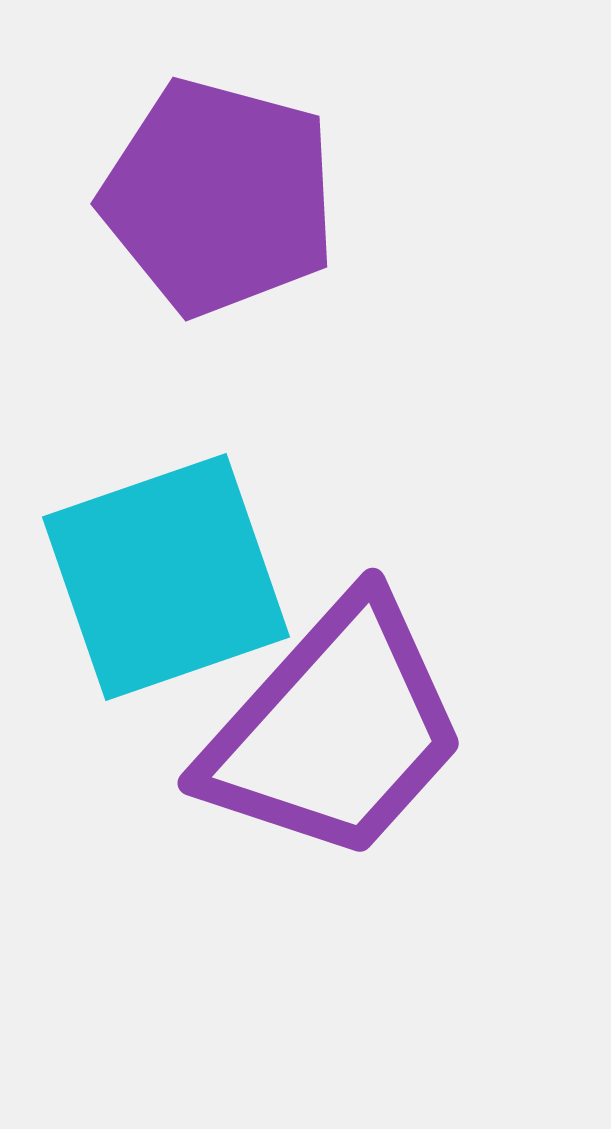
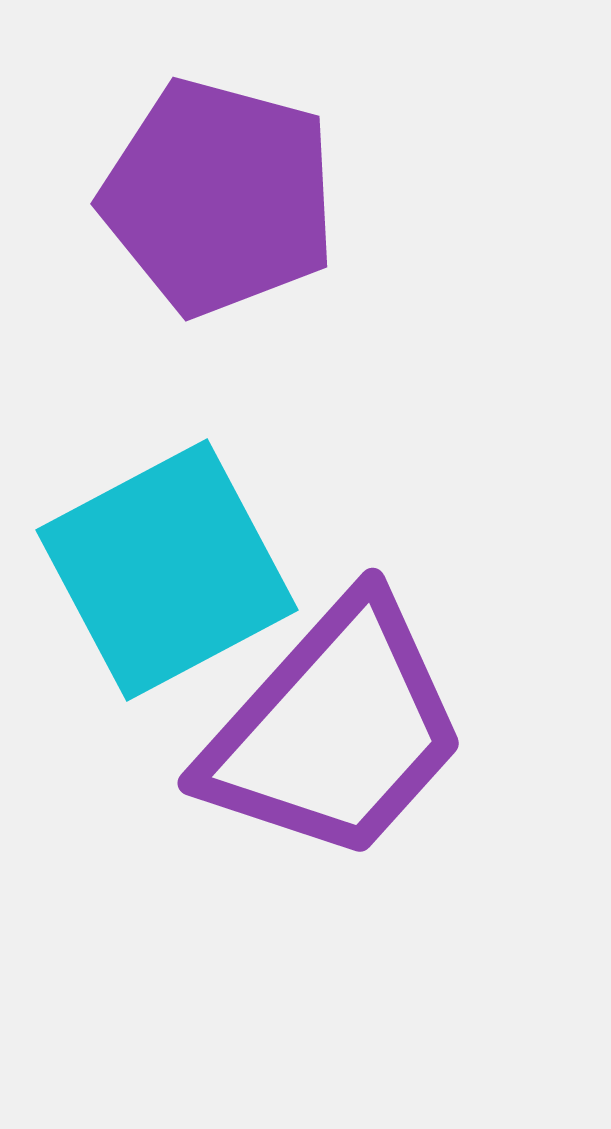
cyan square: moved 1 px right, 7 px up; rotated 9 degrees counterclockwise
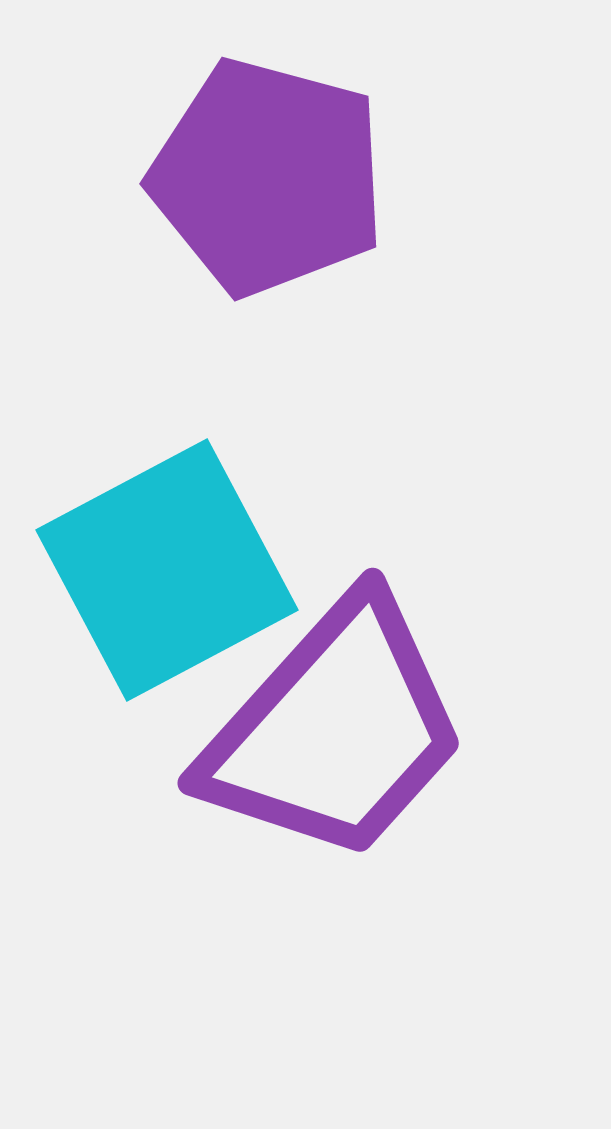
purple pentagon: moved 49 px right, 20 px up
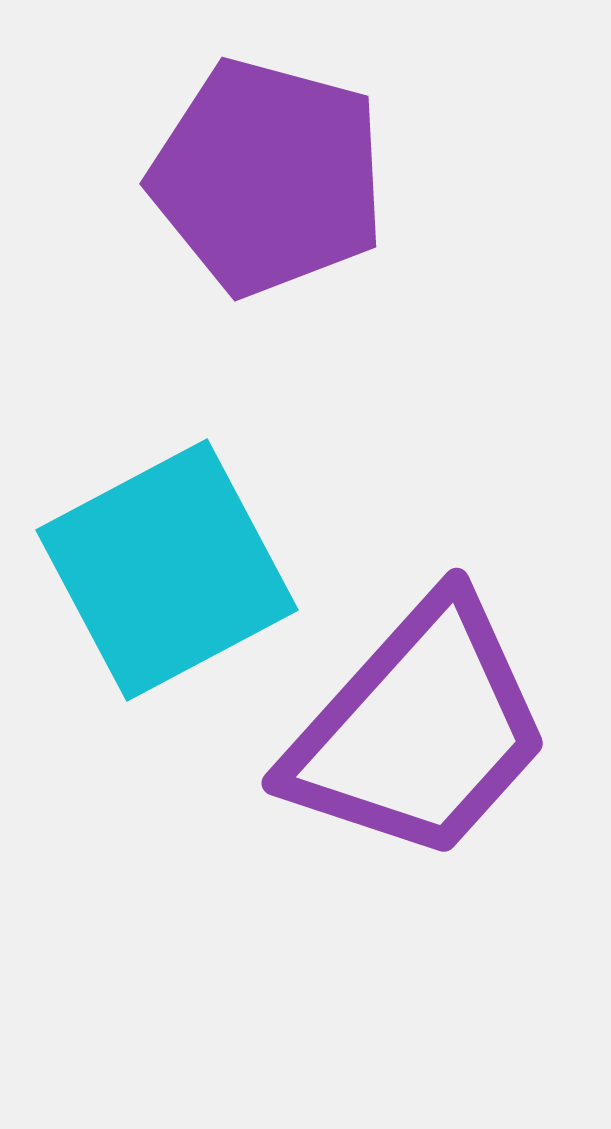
purple trapezoid: moved 84 px right
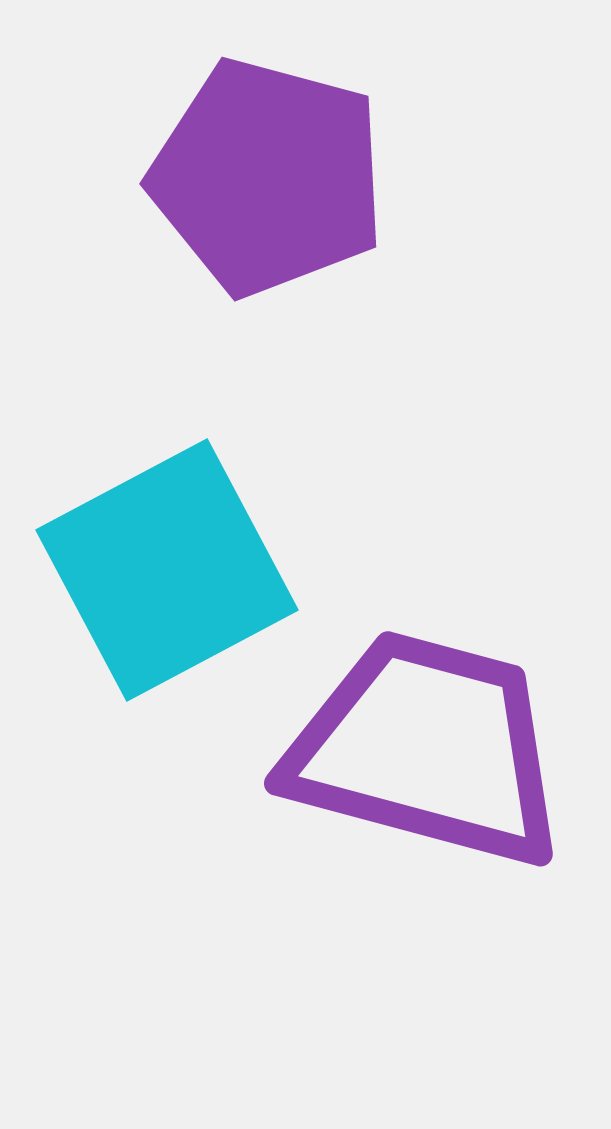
purple trapezoid: moved 8 px right, 19 px down; rotated 117 degrees counterclockwise
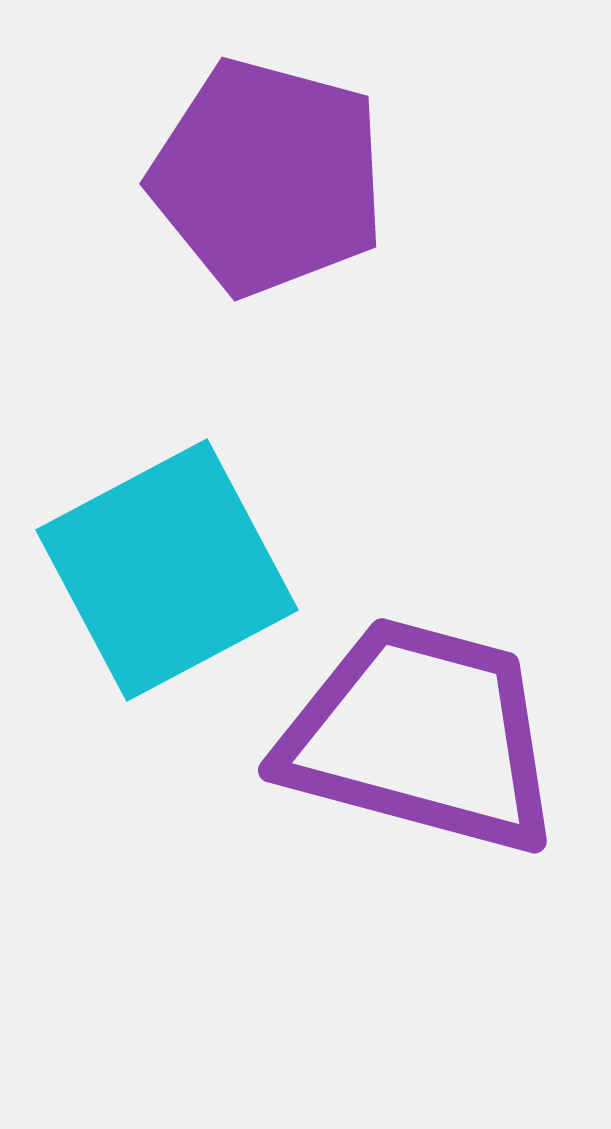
purple trapezoid: moved 6 px left, 13 px up
